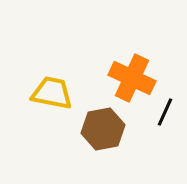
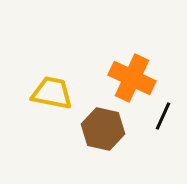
black line: moved 2 px left, 4 px down
brown hexagon: rotated 24 degrees clockwise
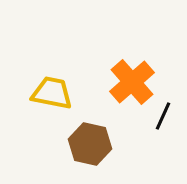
orange cross: moved 4 px down; rotated 24 degrees clockwise
brown hexagon: moved 13 px left, 15 px down
